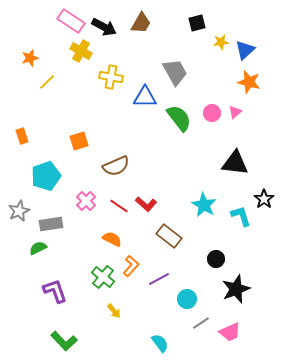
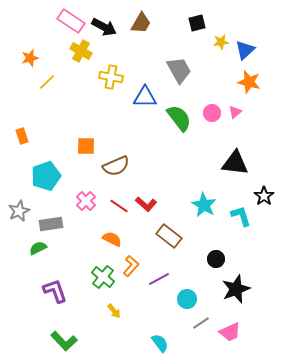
gray trapezoid at (175, 72): moved 4 px right, 2 px up
orange square at (79, 141): moved 7 px right, 5 px down; rotated 18 degrees clockwise
black star at (264, 199): moved 3 px up
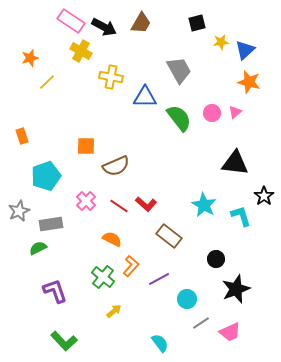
yellow arrow at (114, 311): rotated 91 degrees counterclockwise
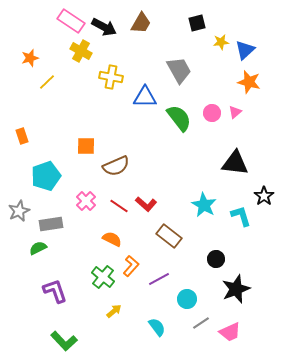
cyan semicircle at (160, 343): moved 3 px left, 16 px up
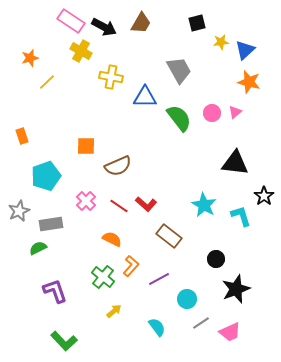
brown semicircle at (116, 166): moved 2 px right
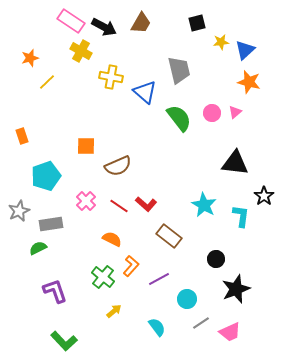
gray trapezoid at (179, 70): rotated 16 degrees clockwise
blue triangle at (145, 97): moved 5 px up; rotated 40 degrees clockwise
cyan L-shape at (241, 216): rotated 25 degrees clockwise
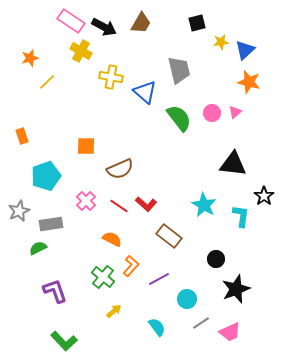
black triangle at (235, 163): moved 2 px left, 1 px down
brown semicircle at (118, 166): moved 2 px right, 3 px down
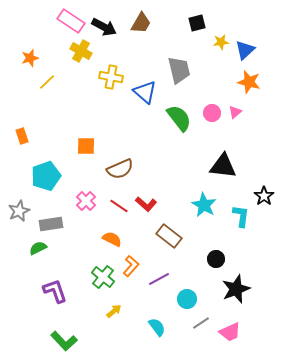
black triangle at (233, 164): moved 10 px left, 2 px down
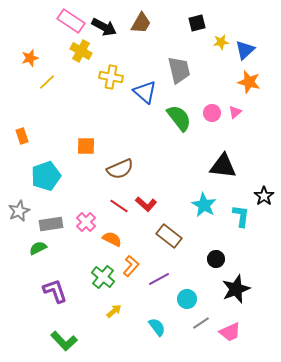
pink cross at (86, 201): moved 21 px down
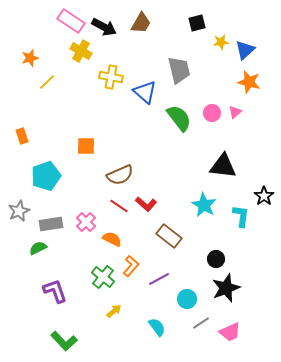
brown semicircle at (120, 169): moved 6 px down
black star at (236, 289): moved 10 px left, 1 px up
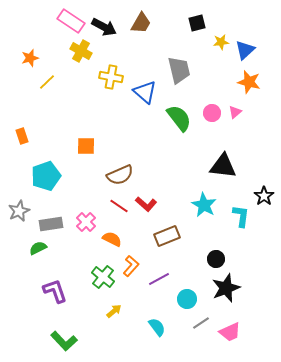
brown rectangle at (169, 236): moved 2 px left; rotated 60 degrees counterclockwise
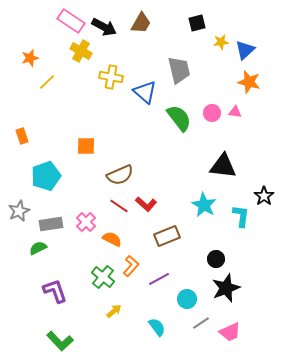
pink triangle at (235, 112): rotated 48 degrees clockwise
green L-shape at (64, 341): moved 4 px left
